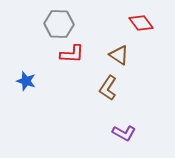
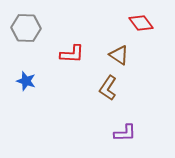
gray hexagon: moved 33 px left, 4 px down
purple L-shape: moved 1 px right; rotated 30 degrees counterclockwise
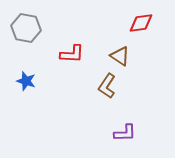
red diamond: rotated 60 degrees counterclockwise
gray hexagon: rotated 8 degrees clockwise
brown triangle: moved 1 px right, 1 px down
brown L-shape: moved 1 px left, 2 px up
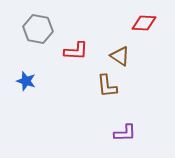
red diamond: moved 3 px right; rotated 10 degrees clockwise
gray hexagon: moved 12 px right, 1 px down
red L-shape: moved 4 px right, 3 px up
brown L-shape: rotated 40 degrees counterclockwise
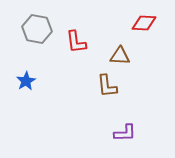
gray hexagon: moved 1 px left
red L-shape: moved 9 px up; rotated 80 degrees clockwise
brown triangle: rotated 30 degrees counterclockwise
blue star: rotated 24 degrees clockwise
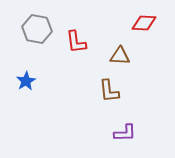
brown L-shape: moved 2 px right, 5 px down
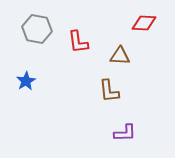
red L-shape: moved 2 px right
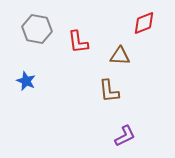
red diamond: rotated 25 degrees counterclockwise
blue star: rotated 18 degrees counterclockwise
purple L-shape: moved 3 px down; rotated 25 degrees counterclockwise
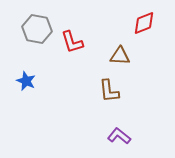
red L-shape: moved 6 px left; rotated 10 degrees counterclockwise
purple L-shape: moved 6 px left; rotated 115 degrees counterclockwise
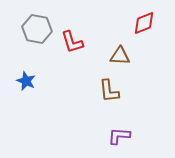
purple L-shape: rotated 35 degrees counterclockwise
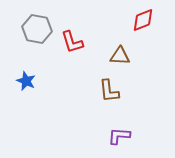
red diamond: moved 1 px left, 3 px up
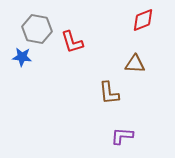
brown triangle: moved 15 px right, 8 px down
blue star: moved 4 px left, 24 px up; rotated 18 degrees counterclockwise
brown L-shape: moved 2 px down
purple L-shape: moved 3 px right
